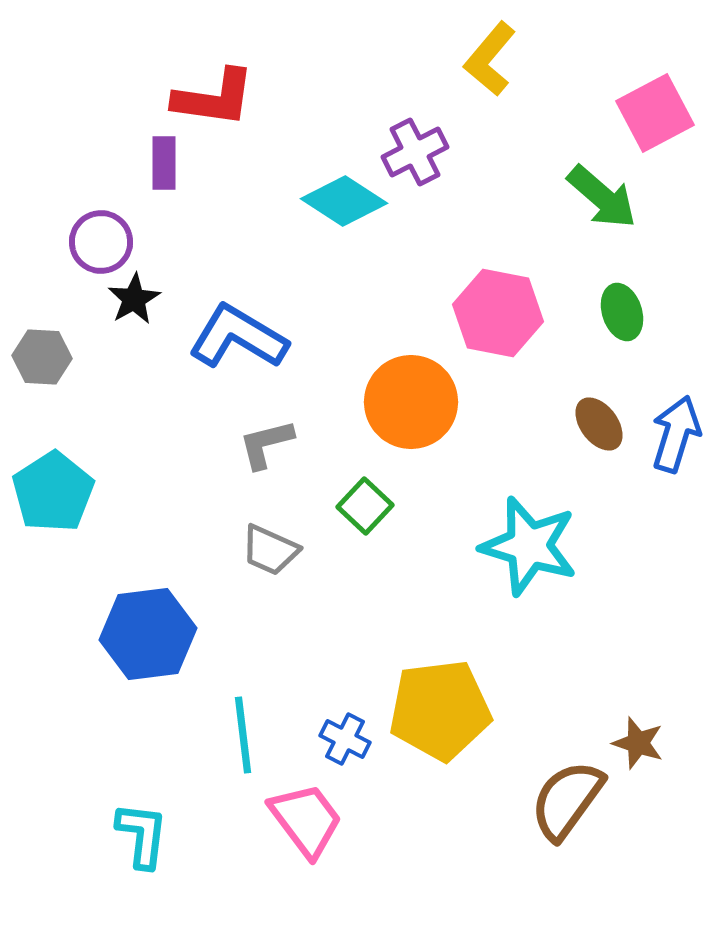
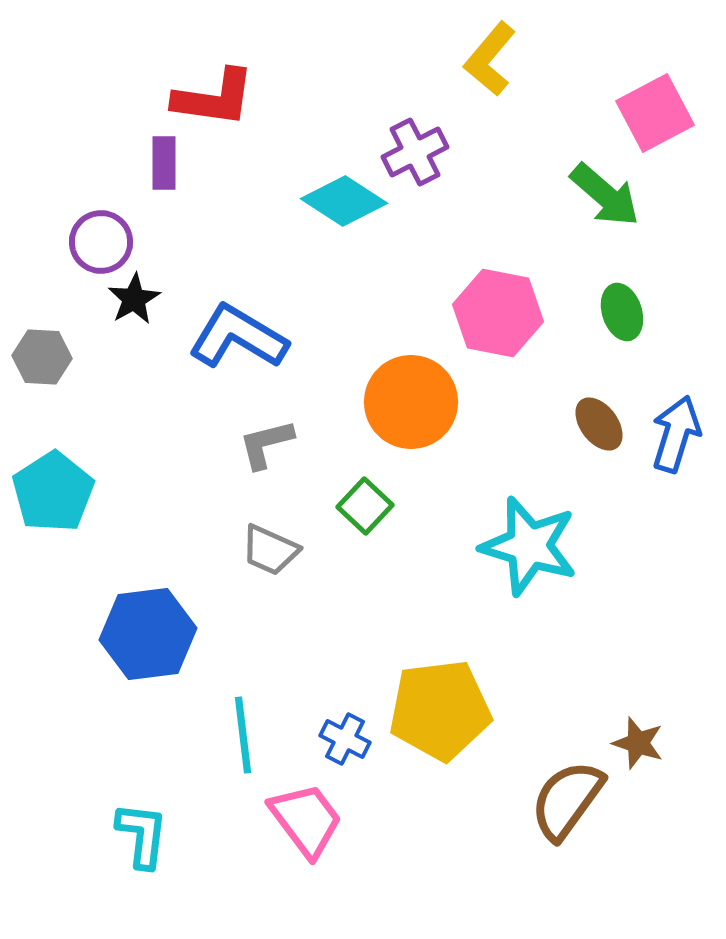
green arrow: moved 3 px right, 2 px up
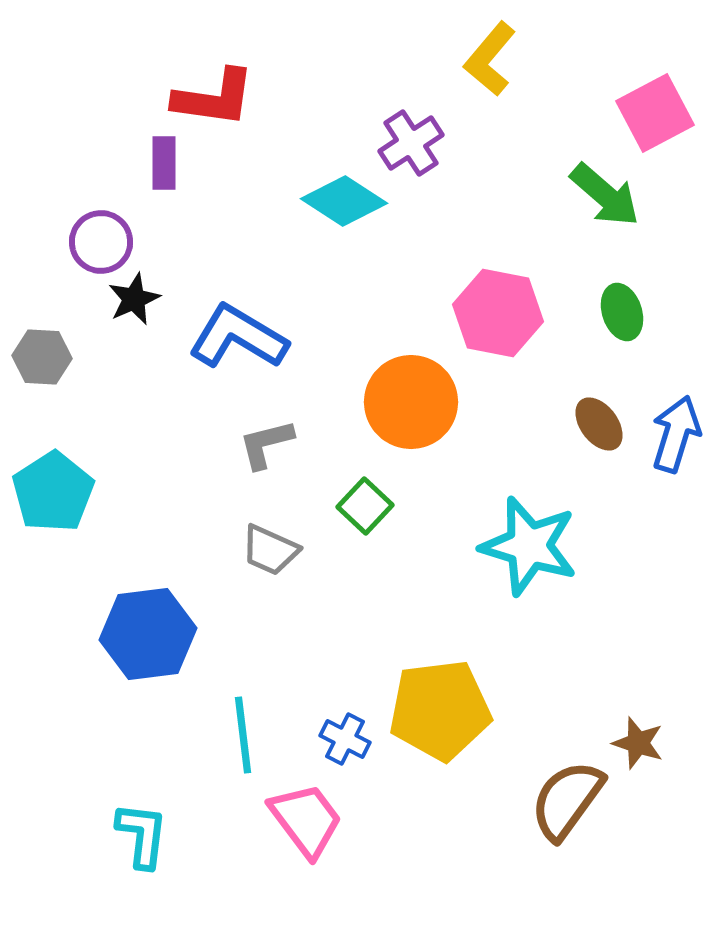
purple cross: moved 4 px left, 9 px up; rotated 6 degrees counterclockwise
black star: rotated 6 degrees clockwise
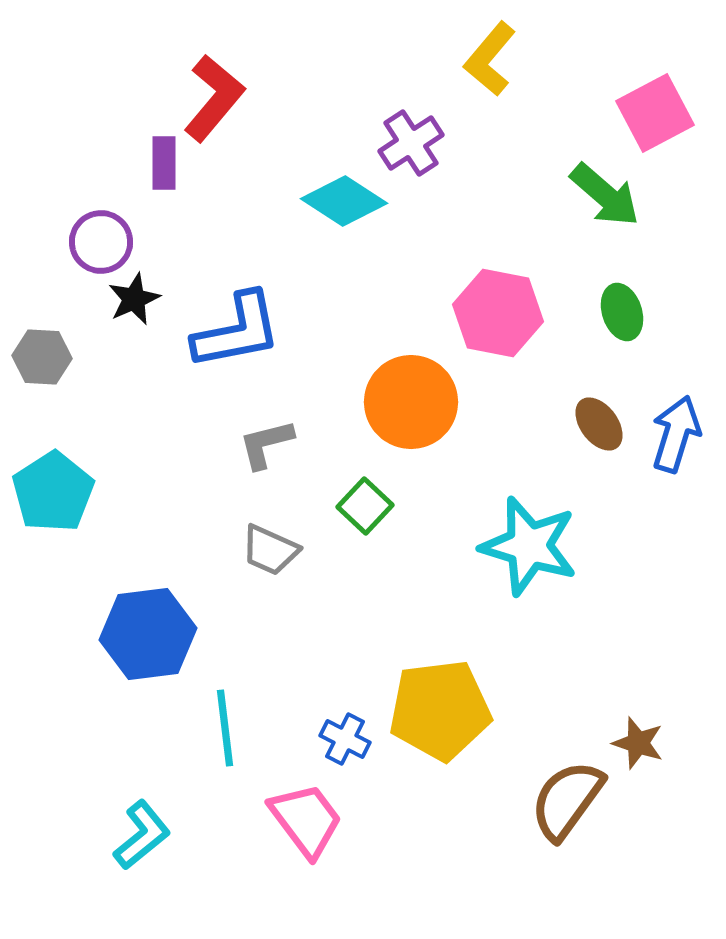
red L-shape: rotated 58 degrees counterclockwise
blue L-shape: moved 1 px left, 6 px up; rotated 138 degrees clockwise
cyan line: moved 18 px left, 7 px up
cyan L-shape: rotated 44 degrees clockwise
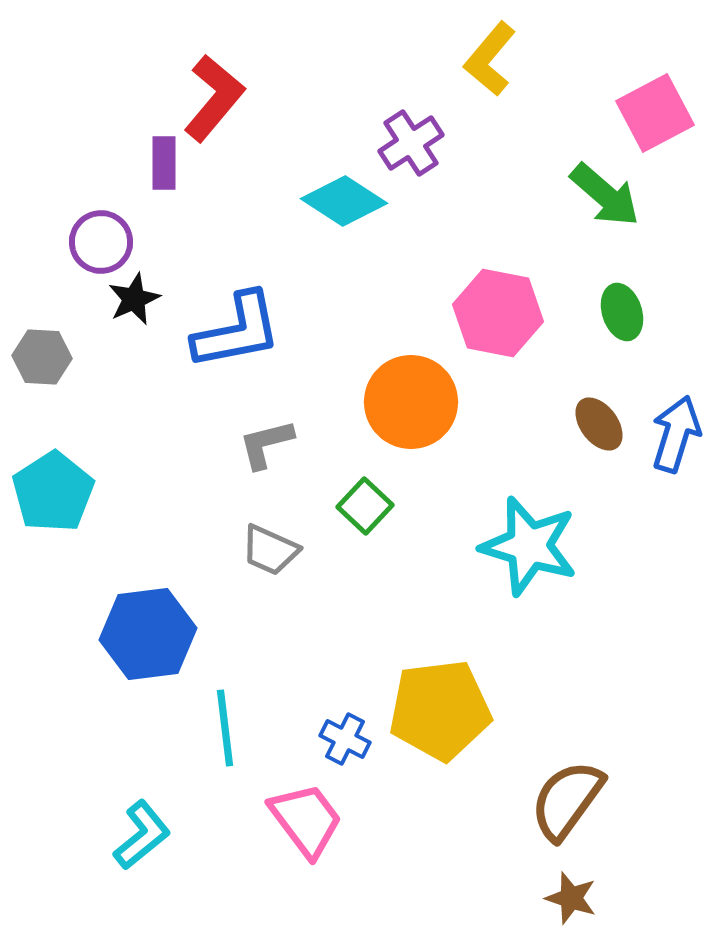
brown star: moved 67 px left, 155 px down
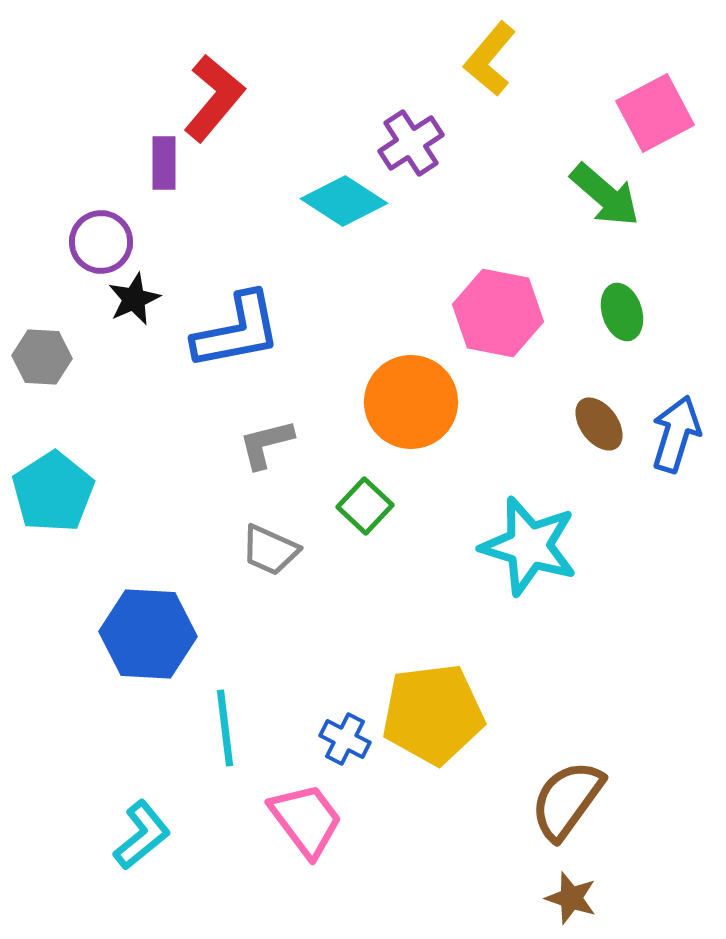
blue hexagon: rotated 10 degrees clockwise
yellow pentagon: moved 7 px left, 4 px down
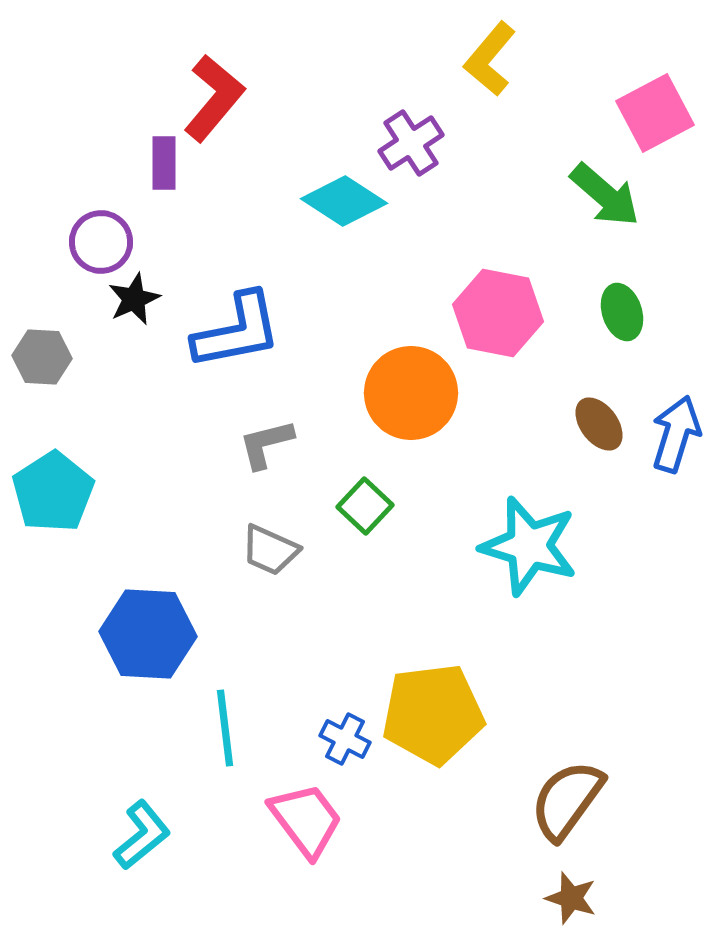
orange circle: moved 9 px up
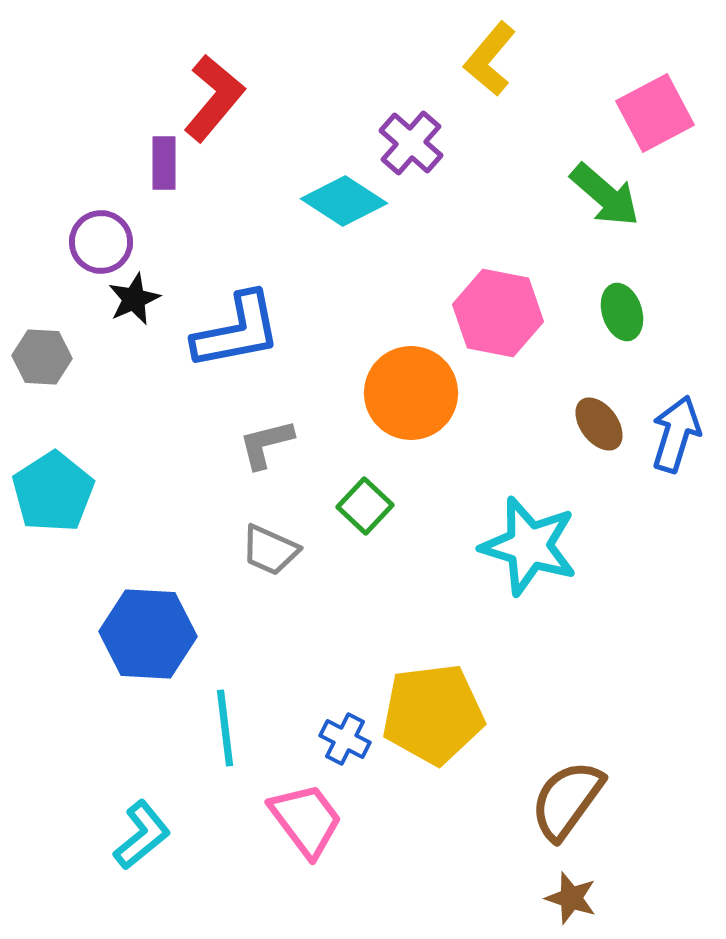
purple cross: rotated 16 degrees counterclockwise
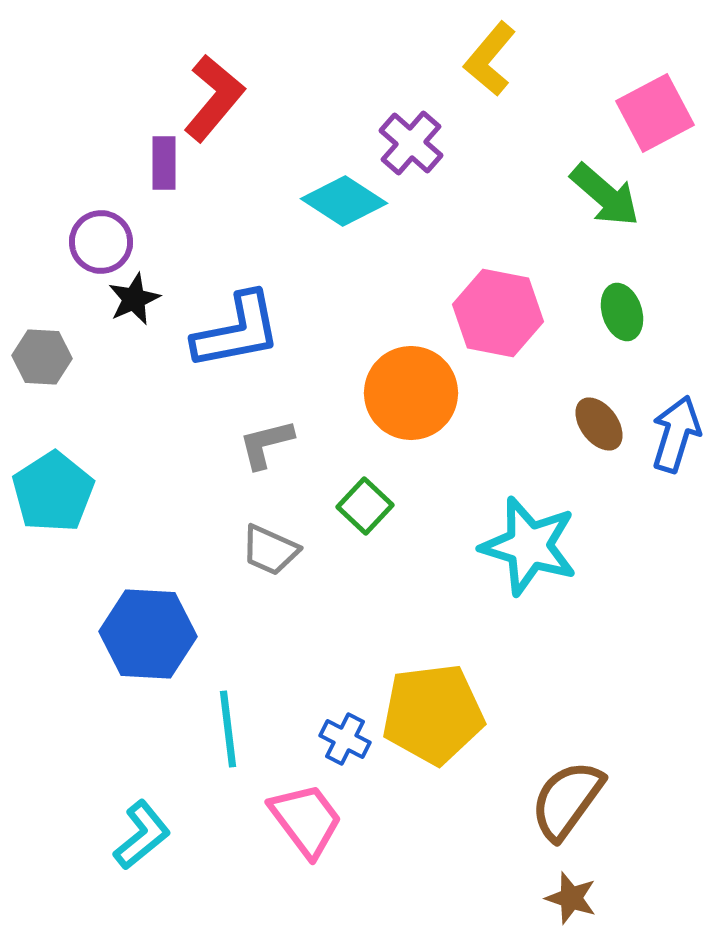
cyan line: moved 3 px right, 1 px down
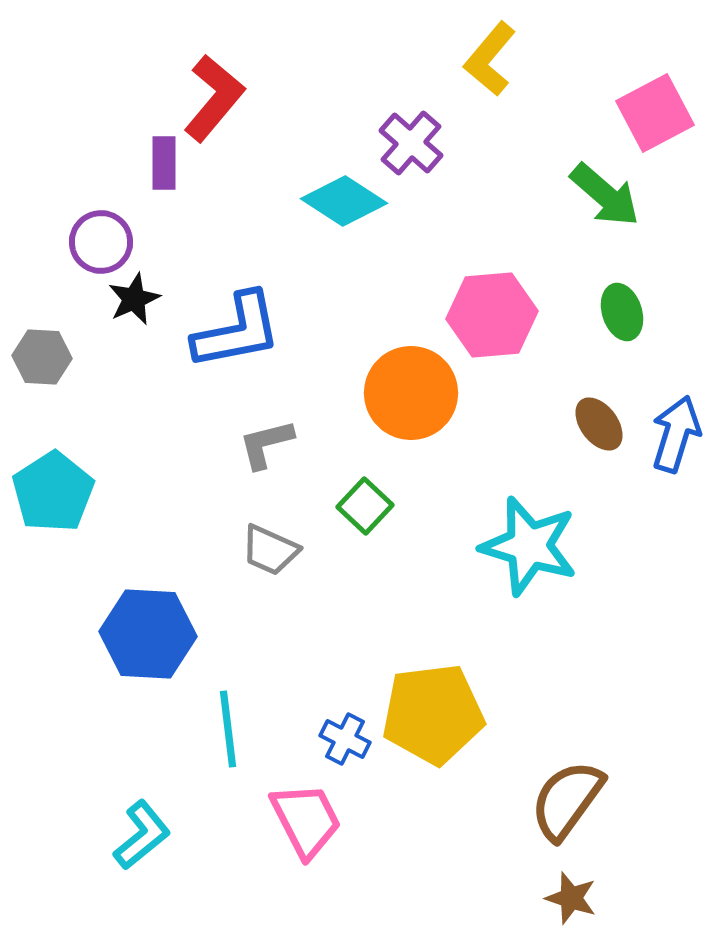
pink hexagon: moved 6 px left, 2 px down; rotated 16 degrees counterclockwise
pink trapezoid: rotated 10 degrees clockwise
